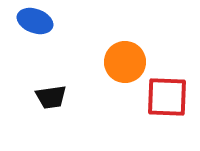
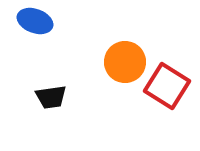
red square: moved 11 px up; rotated 30 degrees clockwise
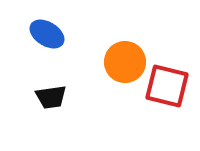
blue ellipse: moved 12 px right, 13 px down; rotated 12 degrees clockwise
red square: rotated 18 degrees counterclockwise
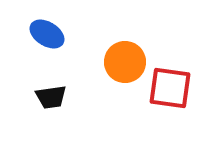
red square: moved 3 px right, 2 px down; rotated 6 degrees counterclockwise
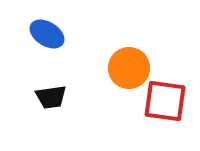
orange circle: moved 4 px right, 6 px down
red square: moved 5 px left, 13 px down
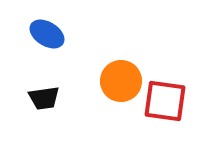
orange circle: moved 8 px left, 13 px down
black trapezoid: moved 7 px left, 1 px down
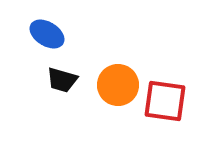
orange circle: moved 3 px left, 4 px down
black trapezoid: moved 18 px right, 18 px up; rotated 24 degrees clockwise
